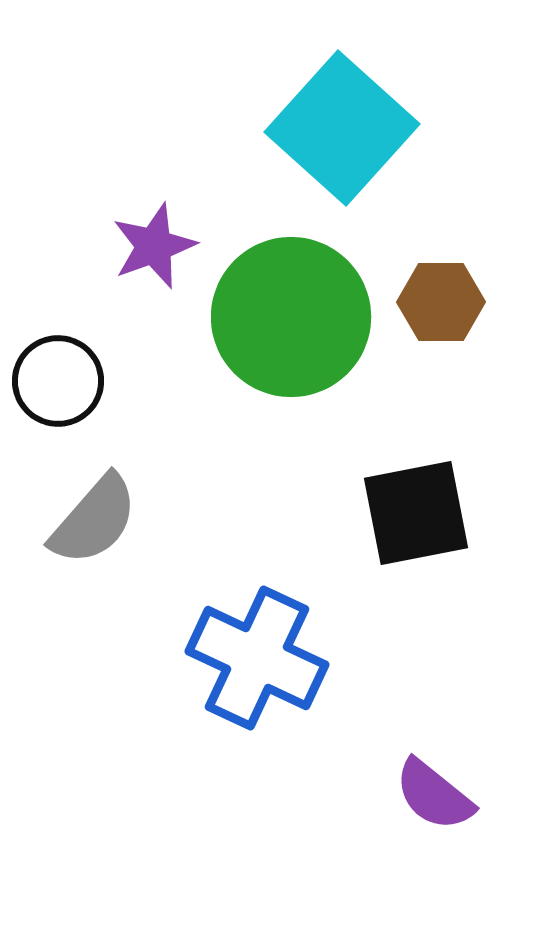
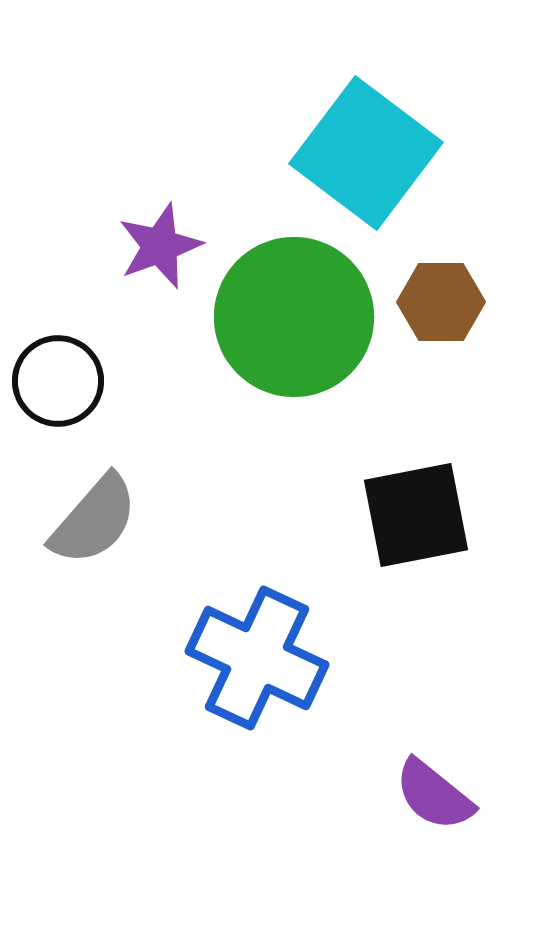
cyan square: moved 24 px right, 25 px down; rotated 5 degrees counterclockwise
purple star: moved 6 px right
green circle: moved 3 px right
black square: moved 2 px down
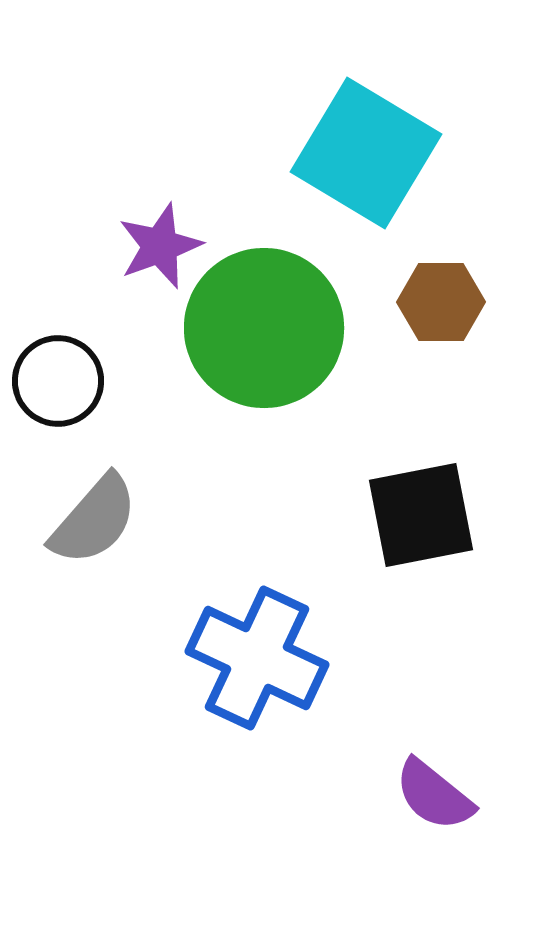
cyan square: rotated 6 degrees counterclockwise
green circle: moved 30 px left, 11 px down
black square: moved 5 px right
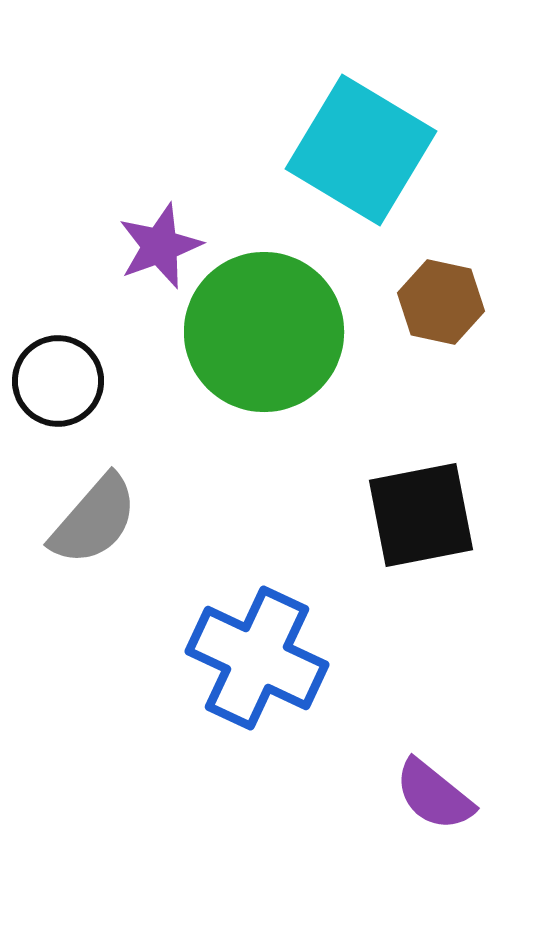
cyan square: moved 5 px left, 3 px up
brown hexagon: rotated 12 degrees clockwise
green circle: moved 4 px down
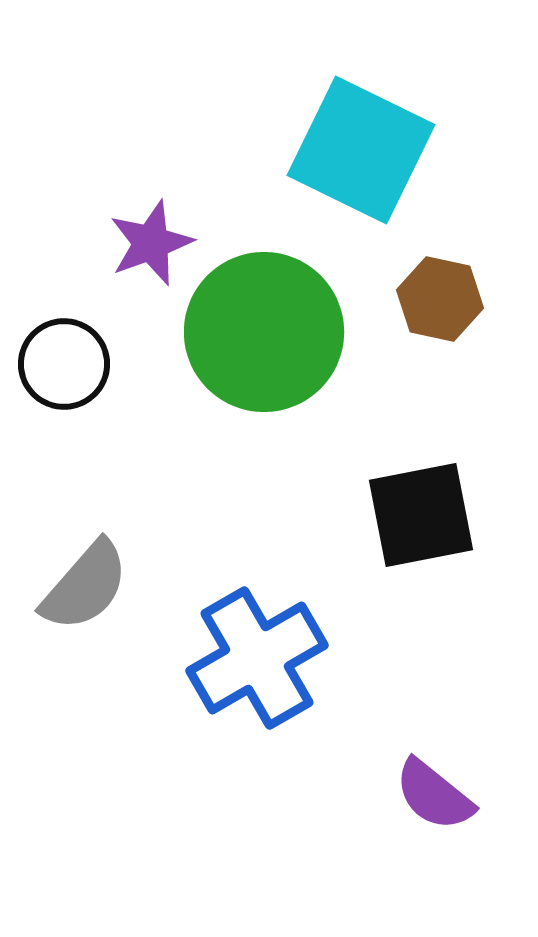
cyan square: rotated 5 degrees counterclockwise
purple star: moved 9 px left, 3 px up
brown hexagon: moved 1 px left, 3 px up
black circle: moved 6 px right, 17 px up
gray semicircle: moved 9 px left, 66 px down
blue cross: rotated 35 degrees clockwise
